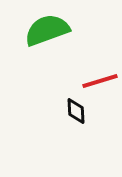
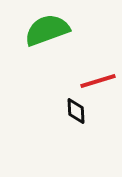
red line: moved 2 px left
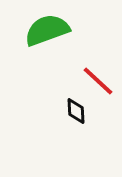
red line: rotated 60 degrees clockwise
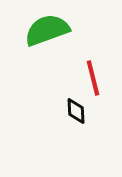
red line: moved 5 px left, 3 px up; rotated 33 degrees clockwise
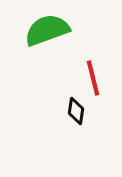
black diamond: rotated 12 degrees clockwise
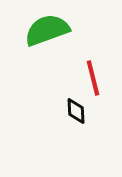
black diamond: rotated 12 degrees counterclockwise
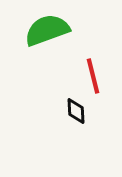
red line: moved 2 px up
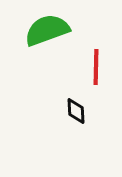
red line: moved 3 px right, 9 px up; rotated 15 degrees clockwise
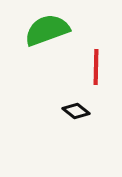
black diamond: rotated 48 degrees counterclockwise
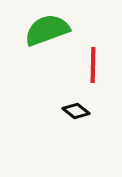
red line: moved 3 px left, 2 px up
